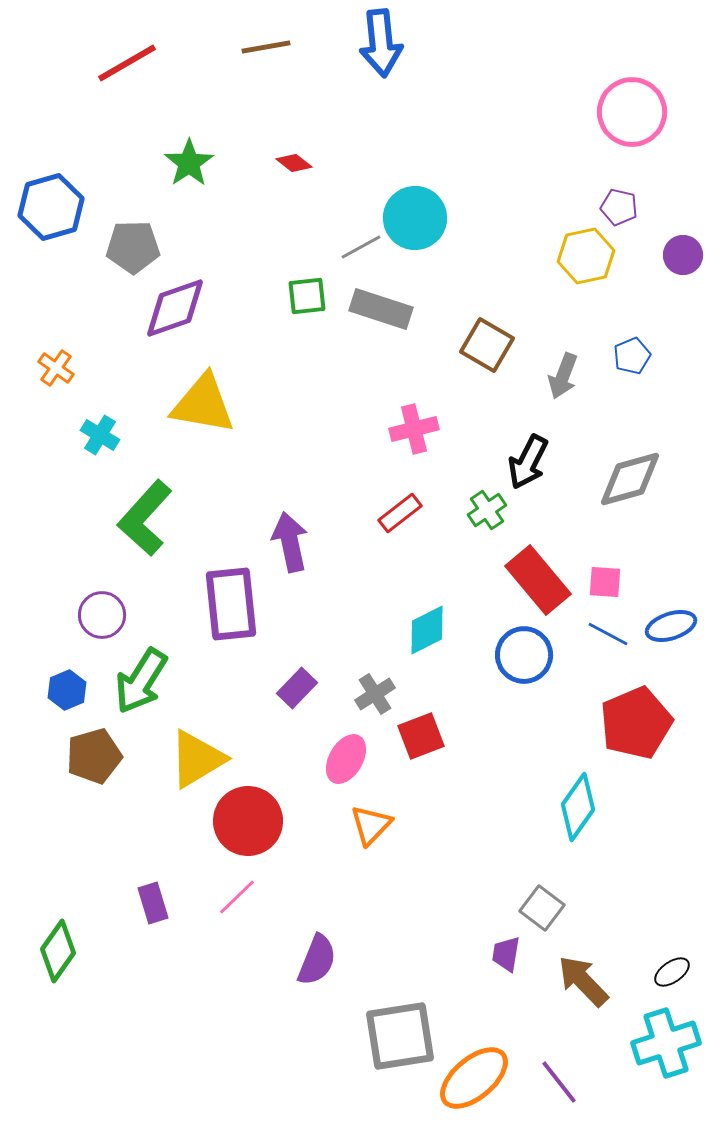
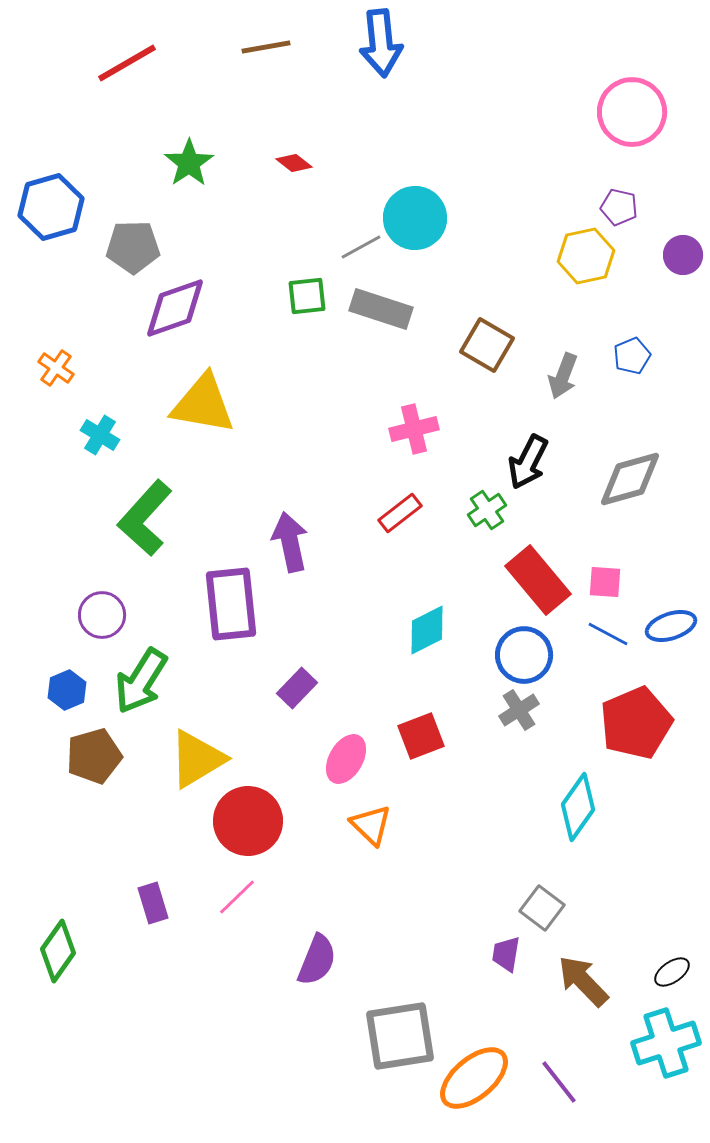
gray cross at (375, 694): moved 144 px right, 16 px down
orange triangle at (371, 825): rotated 30 degrees counterclockwise
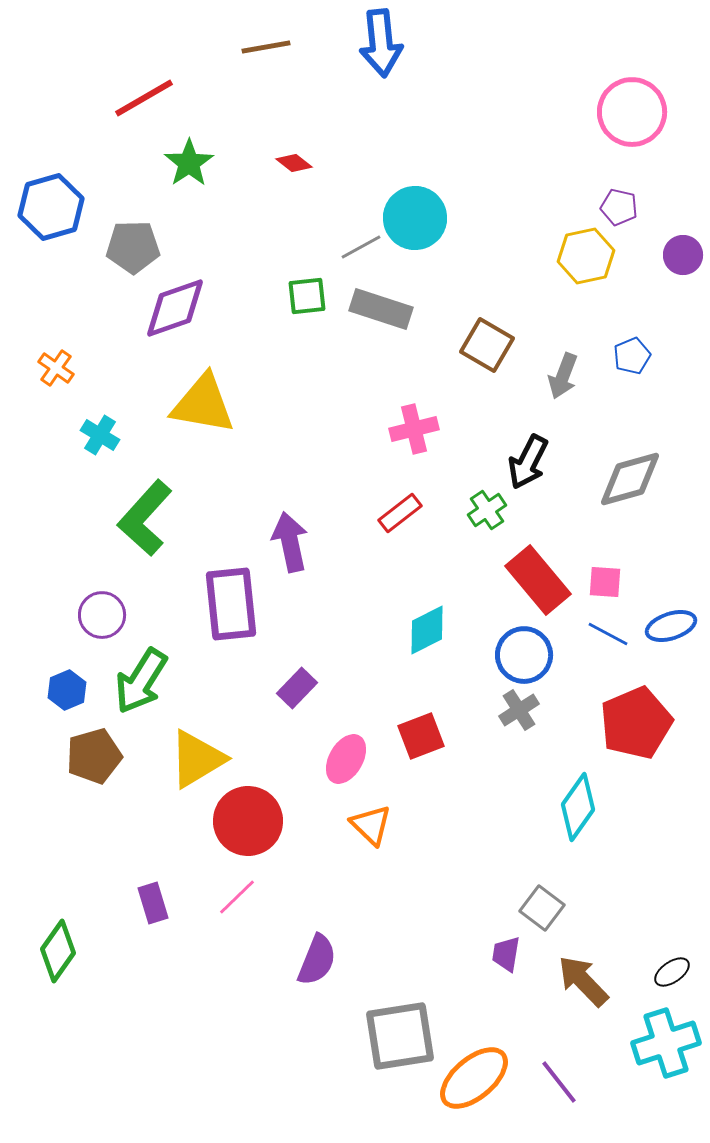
red line at (127, 63): moved 17 px right, 35 px down
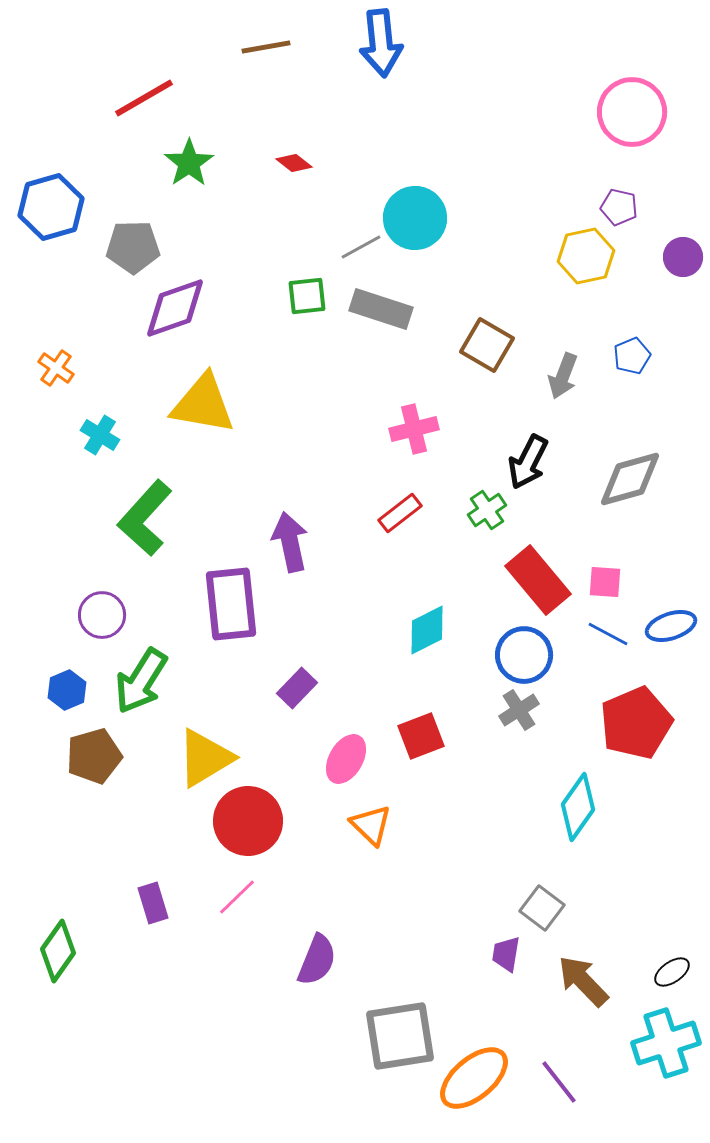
purple circle at (683, 255): moved 2 px down
yellow triangle at (197, 759): moved 8 px right, 1 px up
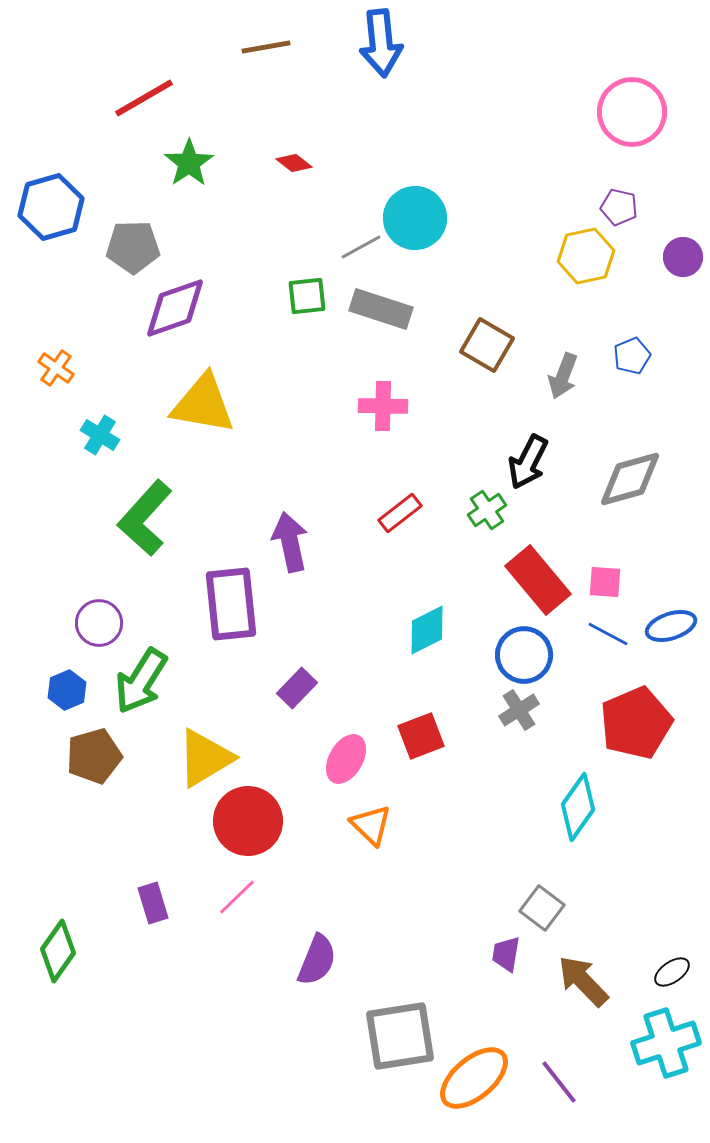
pink cross at (414, 429): moved 31 px left, 23 px up; rotated 15 degrees clockwise
purple circle at (102, 615): moved 3 px left, 8 px down
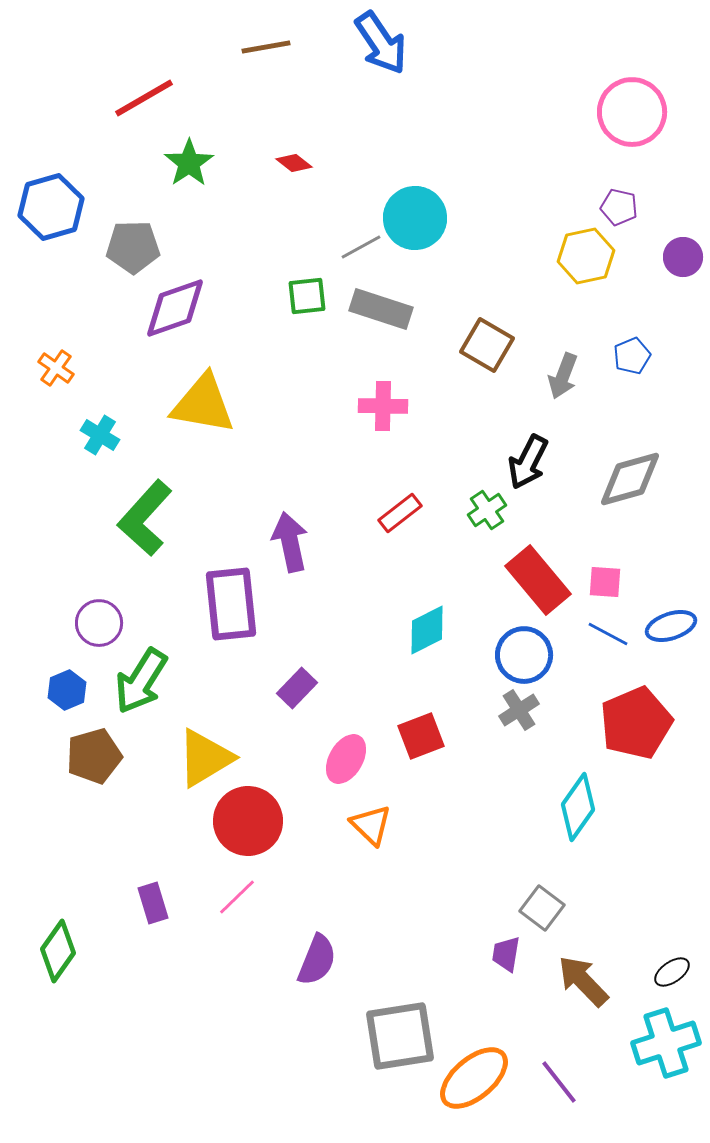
blue arrow at (381, 43): rotated 28 degrees counterclockwise
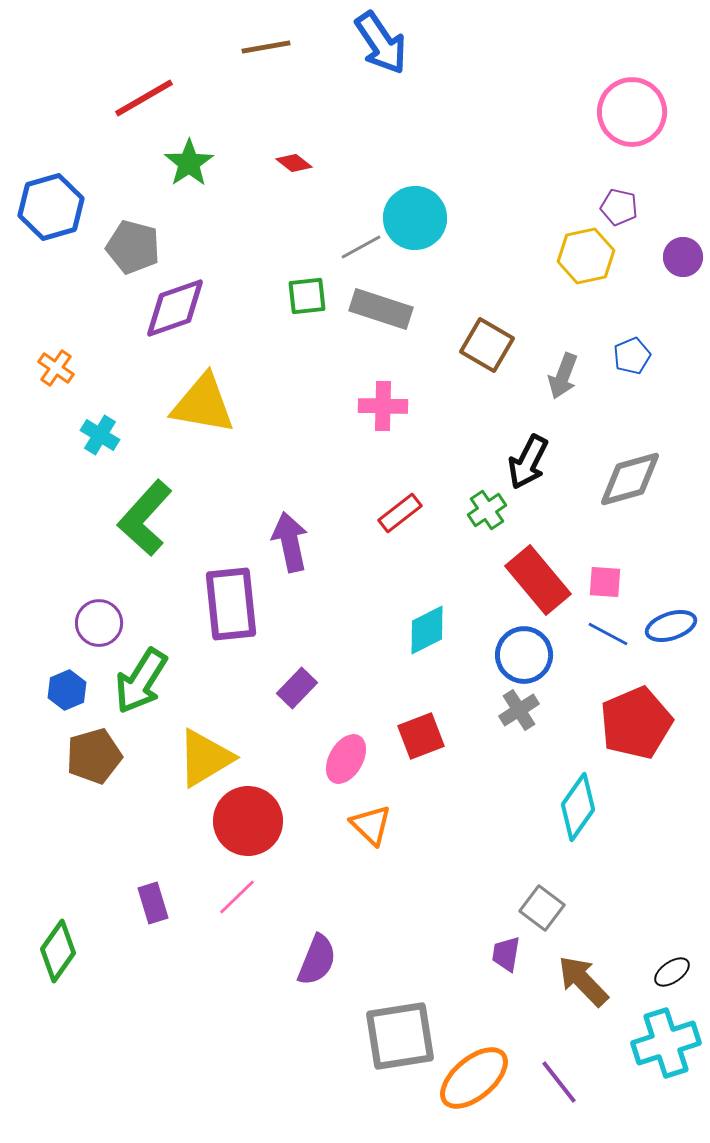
gray pentagon at (133, 247): rotated 16 degrees clockwise
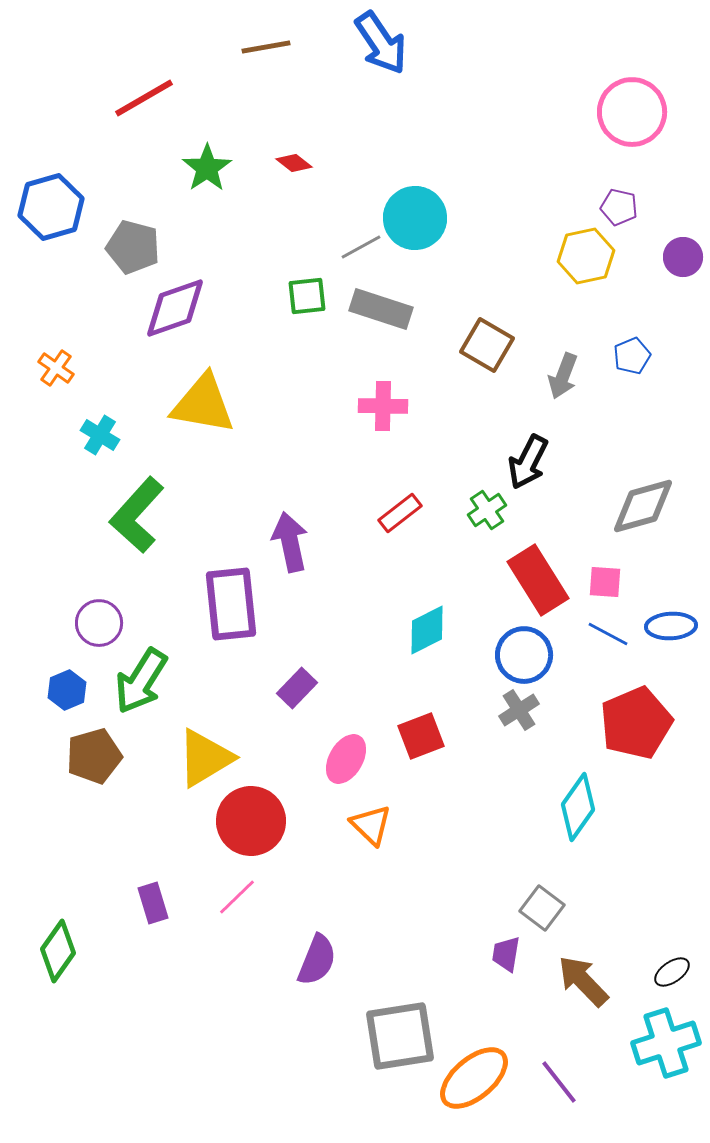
green star at (189, 163): moved 18 px right, 5 px down
gray diamond at (630, 479): moved 13 px right, 27 px down
green L-shape at (145, 518): moved 8 px left, 3 px up
red rectangle at (538, 580): rotated 8 degrees clockwise
blue ellipse at (671, 626): rotated 15 degrees clockwise
red circle at (248, 821): moved 3 px right
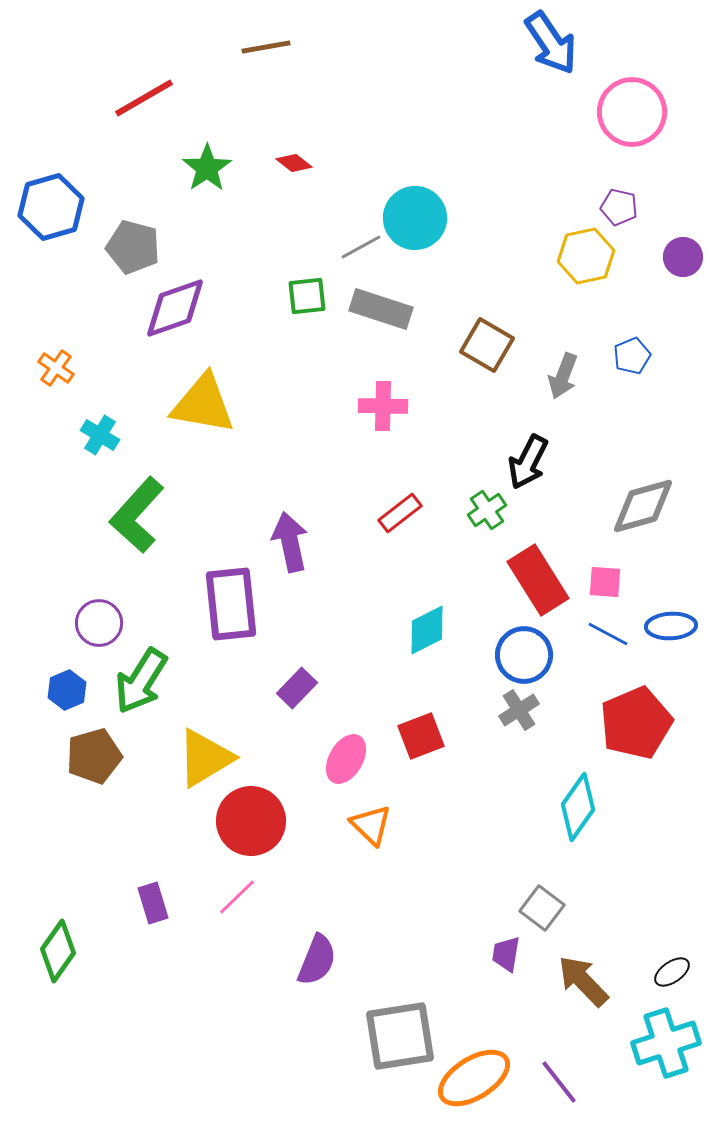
blue arrow at (381, 43): moved 170 px right
orange ellipse at (474, 1078): rotated 8 degrees clockwise
